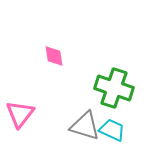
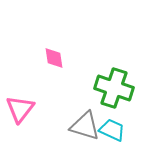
pink diamond: moved 2 px down
pink triangle: moved 5 px up
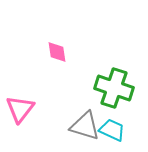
pink diamond: moved 3 px right, 6 px up
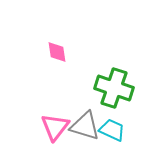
pink triangle: moved 35 px right, 18 px down
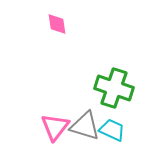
pink diamond: moved 28 px up
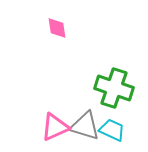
pink diamond: moved 4 px down
pink triangle: rotated 28 degrees clockwise
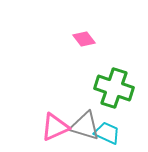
pink diamond: moved 27 px right, 11 px down; rotated 30 degrees counterclockwise
cyan trapezoid: moved 5 px left, 3 px down
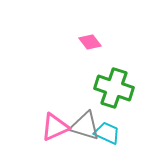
pink diamond: moved 6 px right, 3 px down
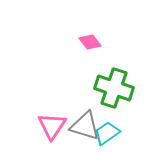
pink triangle: moved 3 px left, 1 px up; rotated 32 degrees counterclockwise
cyan trapezoid: rotated 60 degrees counterclockwise
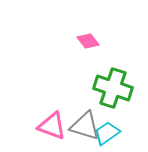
pink diamond: moved 2 px left, 1 px up
green cross: moved 1 px left
pink triangle: rotated 44 degrees counterclockwise
